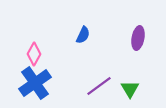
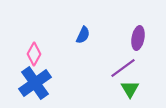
purple line: moved 24 px right, 18 px up
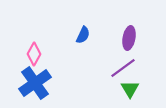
purple ellipse: moved 9 px left
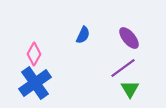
purple ellipse: rotated 50 degrees counterclockwise
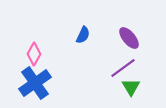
green triangle: moved 1 px right, 2 px up
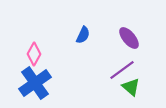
purple line: moved 1 px left, 2 px down
green triangle: rotated 18 degrees counterclockwise
